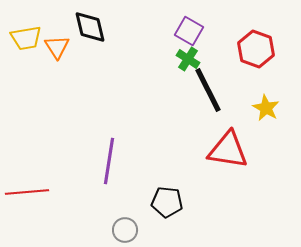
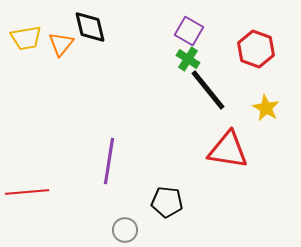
orange triangle: moved 4 px right, 3 px up; rotated 12 degrees clockwise
black line: rotated 12 degrees counterclockwise
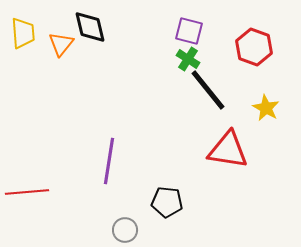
purple square: rotated 16 degrees counterclockwise
yellow trapezoid: moved 3 px left, 5 px up; rotated 84 degrees counterclockwise
red hexagon: moved 2 px left, 2 px up
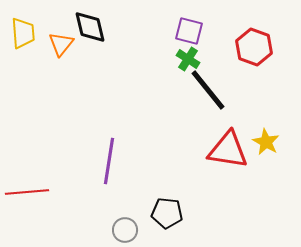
yellow star: moved 34 px down
black pentagon: moved 11 px down
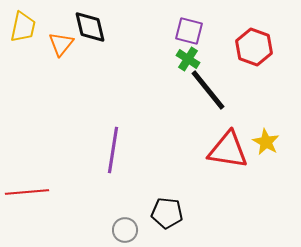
yellow trapezoid: moved 6 px up; rotated 16 degrees clockwise
purple line: moved 4 px right, 11 px up
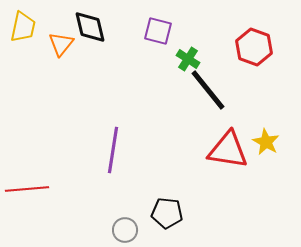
purple square: moved 31 px left
red line: moved 3 px up
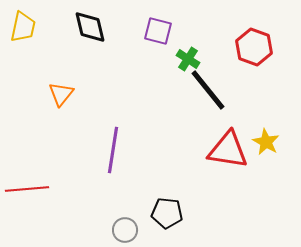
orange triangle: moved 50 px down
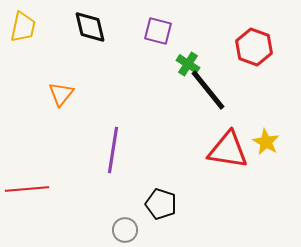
green cross: moved 5 px down
black pentagon: moved 6 px left, 9 px up; rotated 12 degrees clockwise
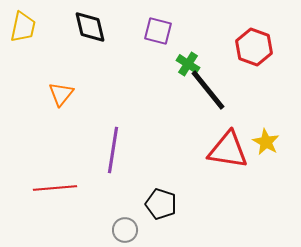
red line: moved 28 px right, 1 px up
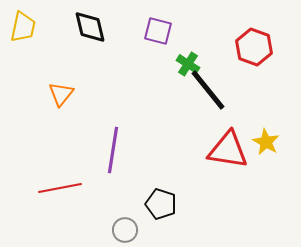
red line: moved 5 px right; rotated 6 degrees counterclockwise
